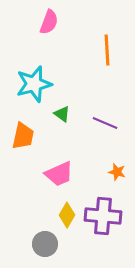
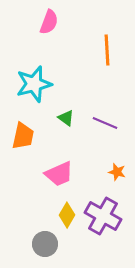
green triangle: moved 4 px right, 4 px down
purple cross: rotated 24 degrees clockwise
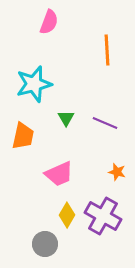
green triangle: rotated 24 degrees clockwise
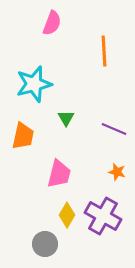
pink semicircle: moved 3 px right, 1 px down
orange line: moved 3 px left, 1 px down
purple line: moved 9 px right, 6 px down
pink trapezoid: rotated 52 degrees counterclockwise
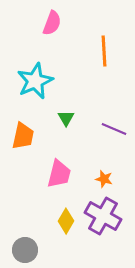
cyan star: moved 1 px right, 3 px up; rotated 9 degrees counterclockwise
orange star: moved 13 px left, 7 px down
yellow diamond: moved 1 px left, 6 px down
gray circle: moved 20 px left, 6 px down
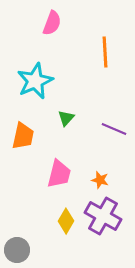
orange line: moved 1 px right, 1 px down
green triangle: rotated 12 degrees clockwise
orange star: moved 4 px left, 1 px down
gray circle: moved 8 px left
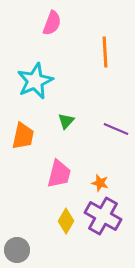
green triangle: moved 3 px down
purple line: moved 2 px right
orange star: moved 3 px down
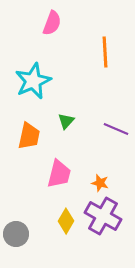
cyan star: moved 2 px left
orange trapezoid: moved 6 px right
gray circle: moved 1 px left, 16 px up
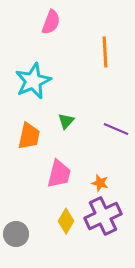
pink semicircle: moved 1 px left, 1 px up
purple cross: rotated 36 degrees clockwise
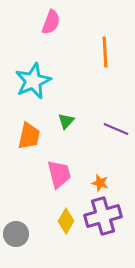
pink trapezoid: rotated 28 degrees counterclockwise
purple cross: rotated 9 degrees clockwise
